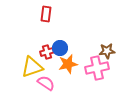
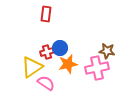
brown star: rotated 14 degrees clockwise
yellow triangle: rotated 15 degrees counterclockwise
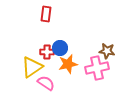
red cross: rotated 16 degrees clockwise
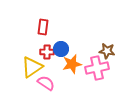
red rectangle: moved 3 px left, 13 px down
blue circle: moved 1 px right, 1 px down
orange star: moved 4 px right
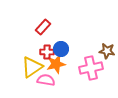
red rectangle: rotated 35 degrees clockwise
orange star: moved 16 px left
pink cross: moved 6 px left
pink semicircle: moved 3 px up; rotated 24 degrees counterclockwise
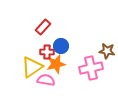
blue circle: moved 3 px up
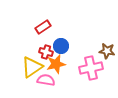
red rectangle: rotated 14 degrees clockwise
red cross: moved 1 px left; rotated 16 degrees clockwise
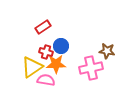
orange star: rotated 12 degrees clockwise
